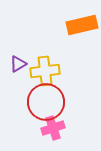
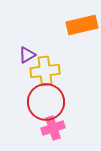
purple triangle: moved 9 px right, 9 px up
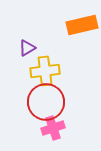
purple triangle: moved 7 px up
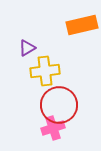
red circle: moved 13 px right, 3 px down
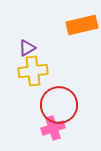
yellow cross: moved 12 px left
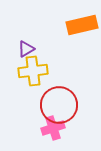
purple triangle: moved 1 px left, 1 px down
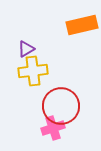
red circle: moved 2 px right, 1 px down
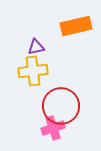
orange rectangle: moved 6 px left, 1 px down
purple triangle: moved 10 px right, 2 px up; rotated 18 degrees clockwise
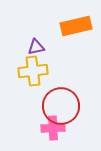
pink cross: rotated 15 degrees clockwise
